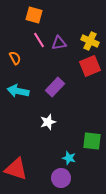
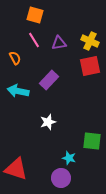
orange square: moved 1 px right
pink line: moved 5 px left
red square: rotated 10 degrees clockwise
purple rectangle: moved 6 px left, 7 px up
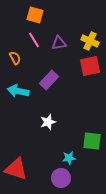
cyan star: rotated 24 degrees counterclockwise
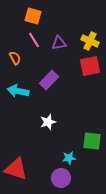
orange square: moved 2 px left, 1 px down
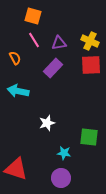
red square: moved 1 px right, 1 px up; rotated 10 degrees clockwise
purple rectangle: moved 4 px right, 12 px up
white star: moved 1 px left, 1 px down
green square: moved 3 px left, 4 px up
cyan star: moved 5 px left, 5 px up; rotated 16 degrees clockwise
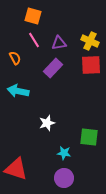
purple circle: moved 3 px right
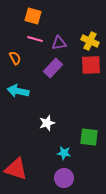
pink line: moved 1 px right, 1 px up; rotated 42 degrees counterclockwise
